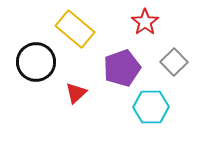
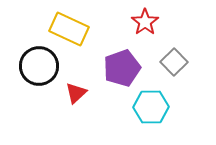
yellow rectangle: moved 6 px left; rotated 15 degrees counterclockwise
black circle: moved 3 px right, 4 px down
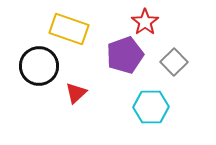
yellow rectangle: rotated 6 degrees counterclockwise
purple pentagon: moved 3 px right, 13 px up
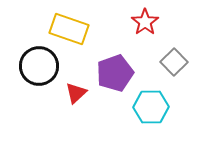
purple pentagon: moved 10 px left, 18 px down
